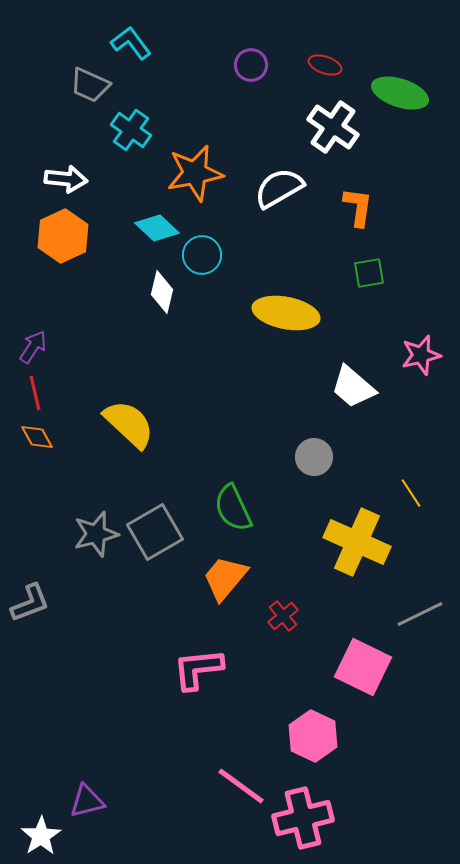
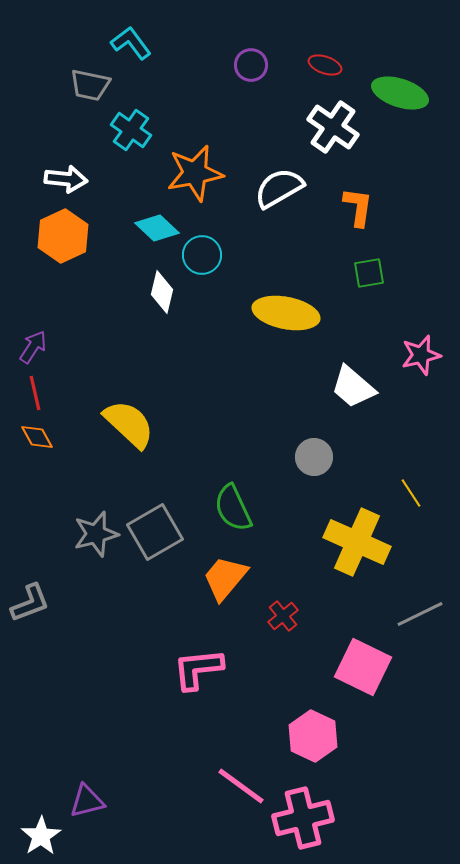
gray trapezoid: rotated 12 degrees counterclockwise
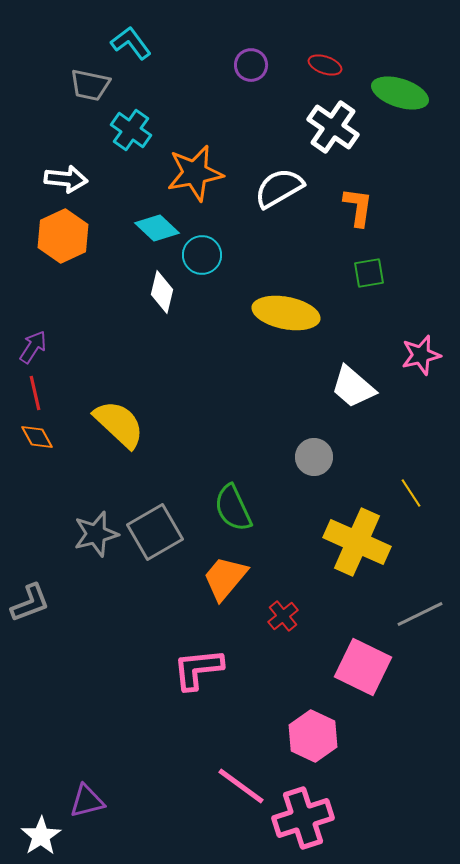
yellow semicircle: moved 10 px left
pink cross: rotated 4 degrees counterclockwise
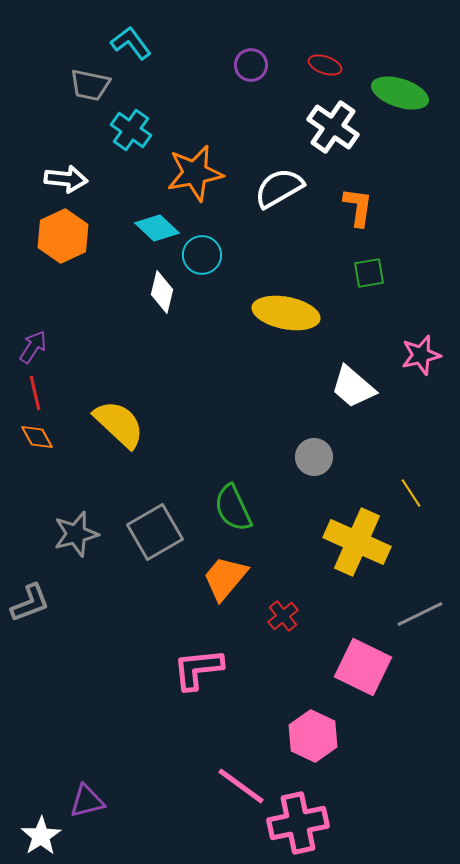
gray star: moved 20 px left
pink cross: moved 5 px left, 5 px down; rotated 6 degrees clockwise
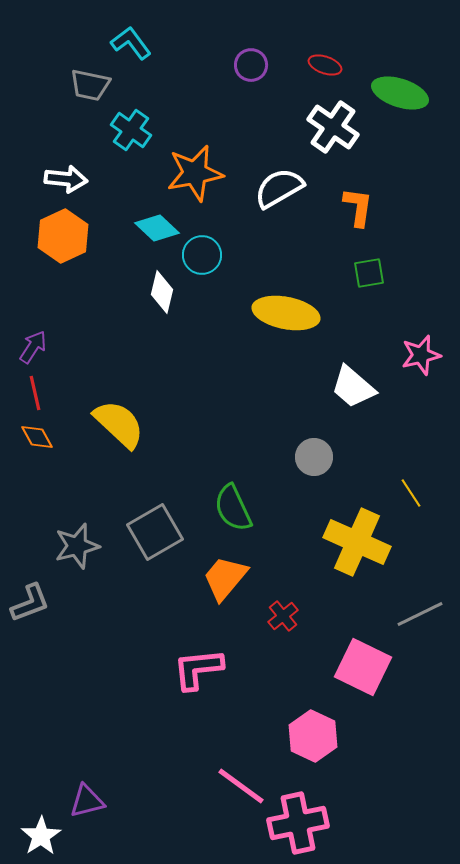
gray star: moved 1 px right, 12 px down
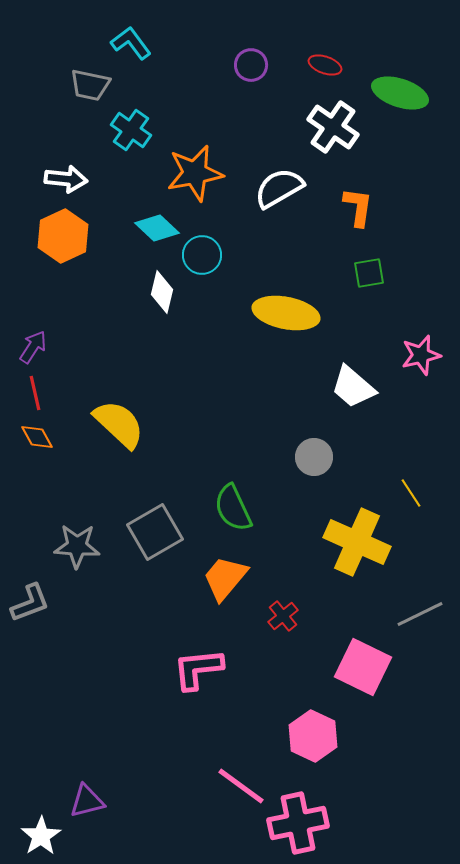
gray star: rotated 18 degrees clockwise
